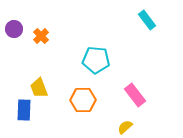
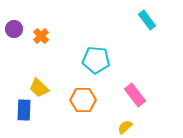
yellow trapezoid: rotated 25 degrees counterclockwise
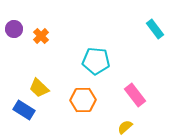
cyan rectangle: moved 8 px right, 9 px down
cyan pentagon: moved 1 px down
blue rectangle: rotated 60 degrees counterclockwise
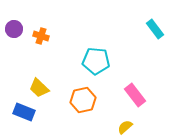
orange cross: rotated 28 degrees counterclockwise
orange hexagon: rotated 10 degrees counterclockwise
blue rectangle: moved 2 px down; rotated 10 degrees counterclockwise
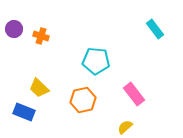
pink rectangle: moved 1 px left, 1 px up
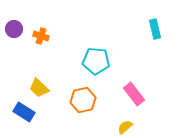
cyan rectangle: rotated 24 degrees clockwise
blue rectangle: rotated 10 degrees clockwise
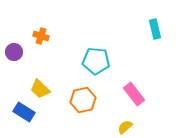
purple circle: moved 23 px down
yellow trapezoid: moved 1 px right, 1 px down
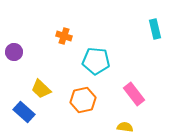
orange cross: moved 23 px right
yellow trapezoid: moved 1 px right
blue rectangle: rotated 10 degrees clockwise
yellow semicircle: rotated 49 degrees clockwise
